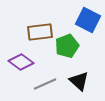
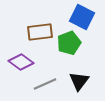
blue square: moved 6 px left, 3 px up
green pentagon: moved 2 px right, 3 px up
black triangle: rotated 25 degrees clockwise
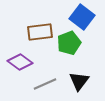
blue square: rotated 10 degrees clockwise
purple diamond: moved 1 px left
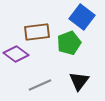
brown rectangle: moved 3 px left
purple diamond: moved 4 px left, 8 px up
gray line: moved 5 px left, 1 px down
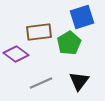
blue square: rotated 35 degrees clockwise
brown rectangle: moved 2 px right
green pentagon: rotated 10 degrees counterclockwise
gray line: moved 1 px right, 2 px up
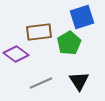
black triangle: rotated 10 degrees counterclockwise
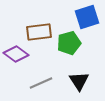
blue square: moved 5 px right
green pentagon: rotated 15 degrees clockwise
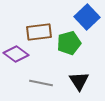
blue square: rotated 25 degrees counterclockwise
gray line: rotated 35 degrees clockwise
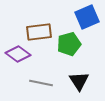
blue square: rotated 20 degrees clockwise
green pentagon: moved 1 px down
purple diamond: moved 2 px right
